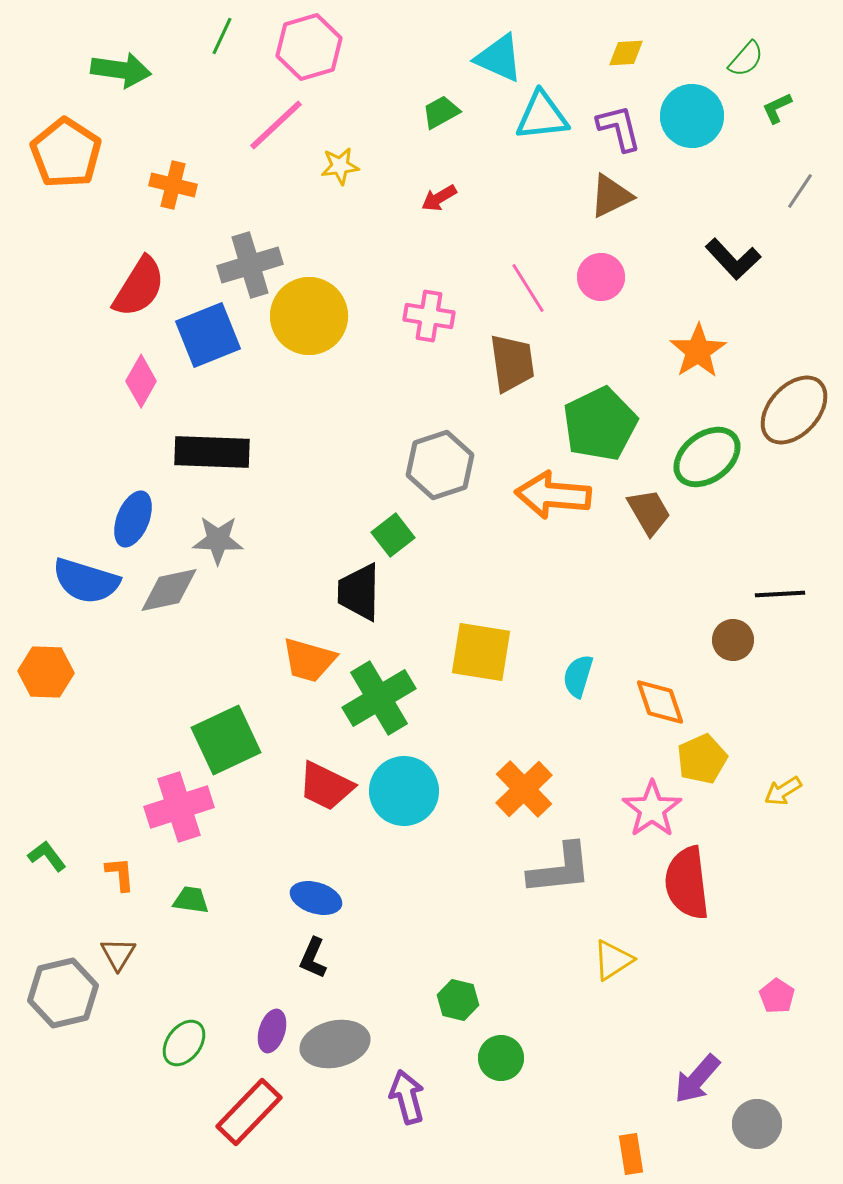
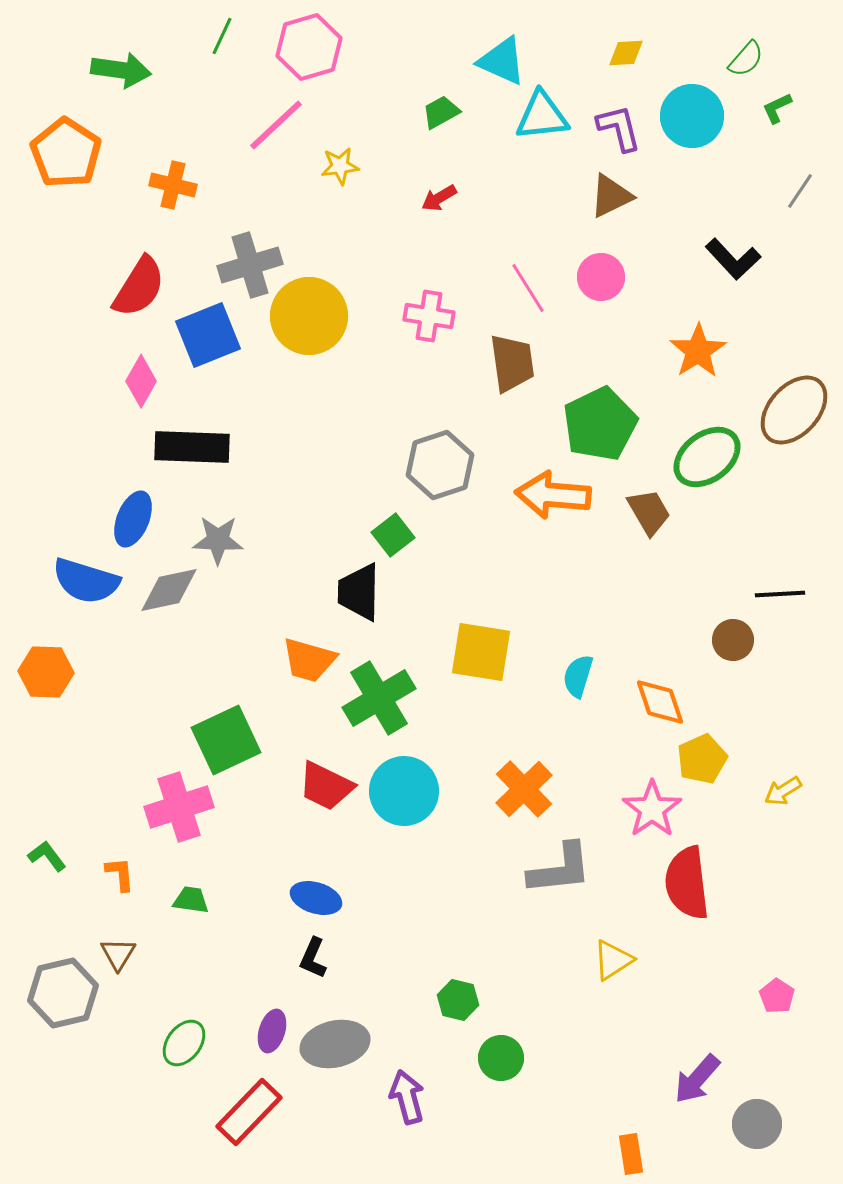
cyan triangle at (499, 58): moved 3 px right, 3 px down
black rectangle at (212, 452): moved 20 px left, 5 px up
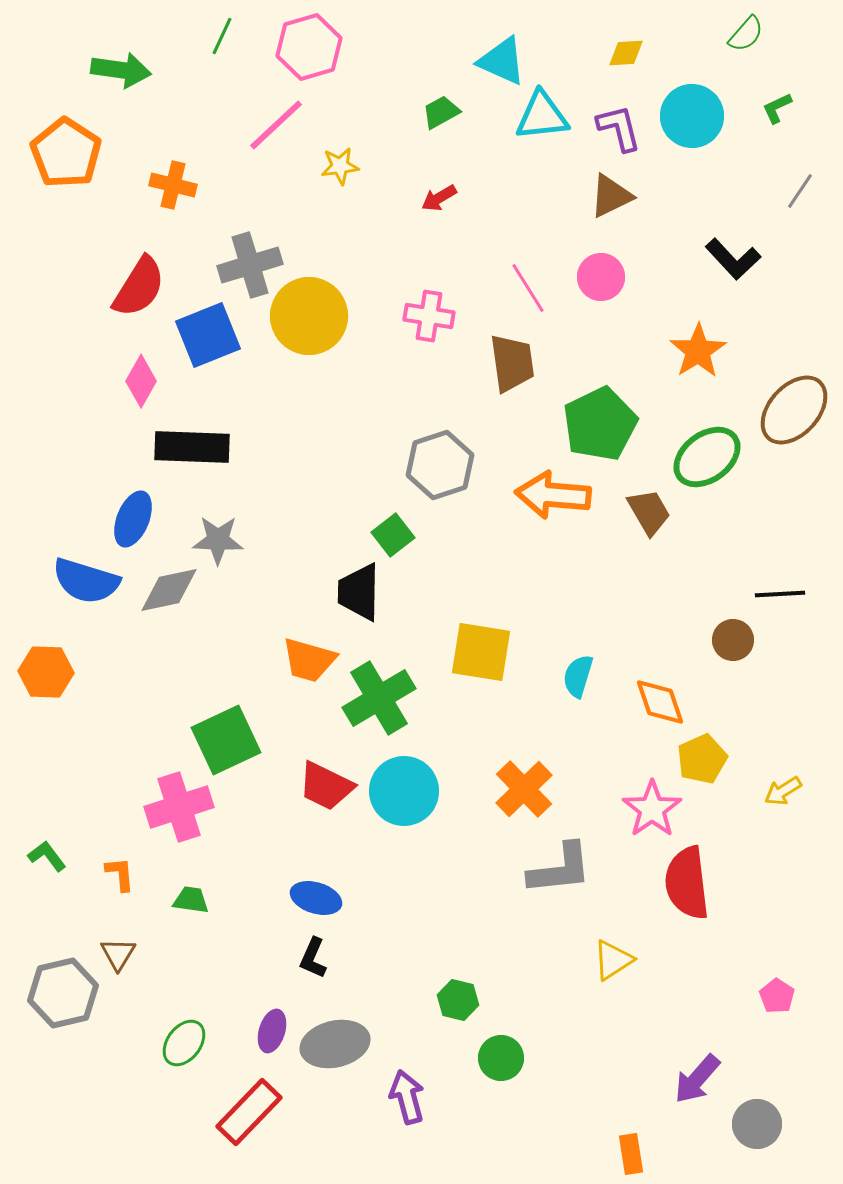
green semicircle at (746, 59): moved 25 px up
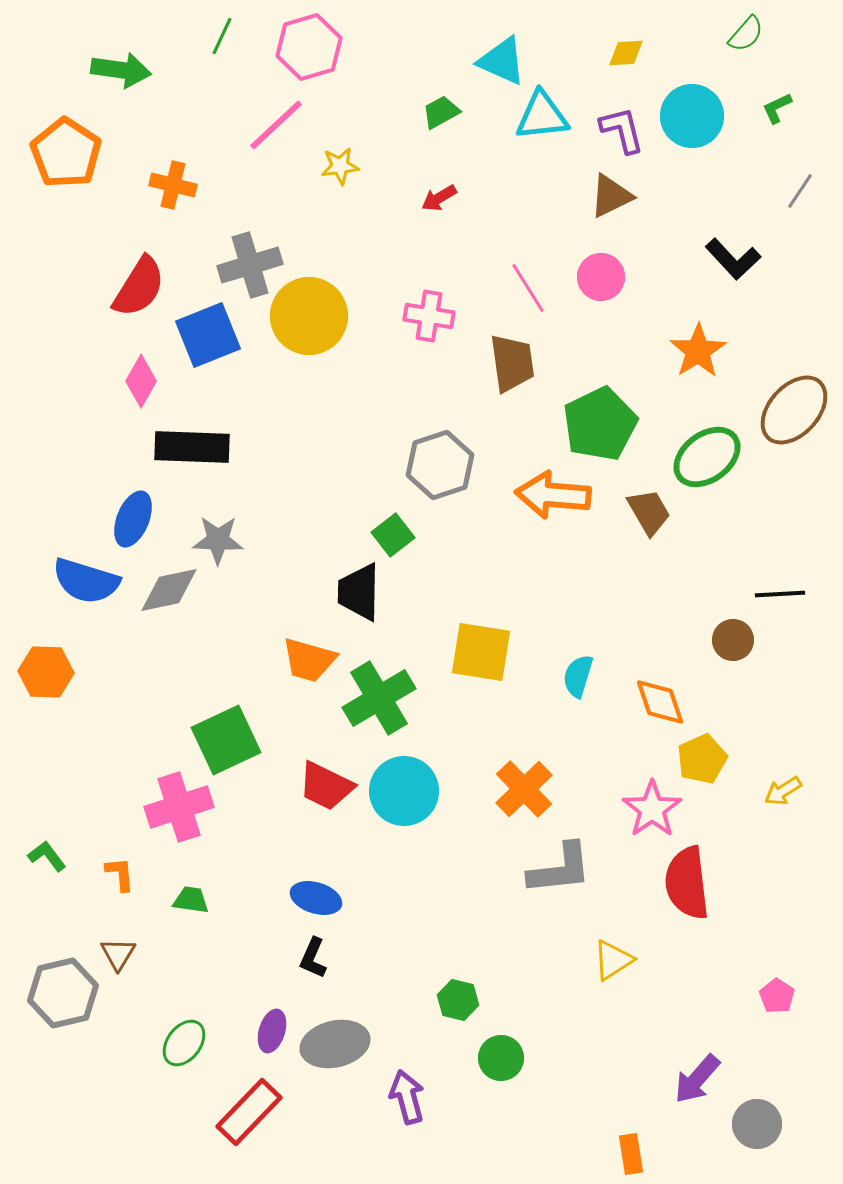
purple L-shape at (619, 128): moved 3 px right, 2 px down
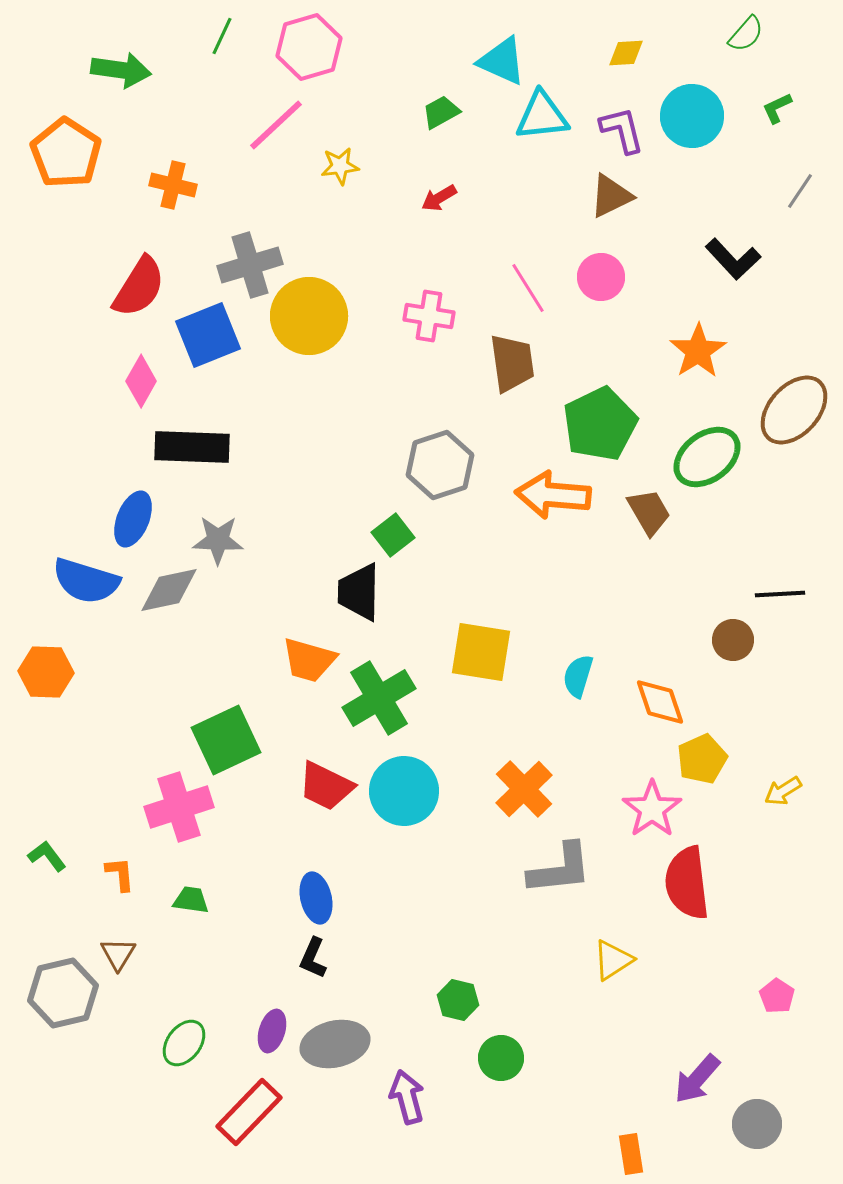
blue ellipse at (316, 898): rotated 60 degrees clockwise
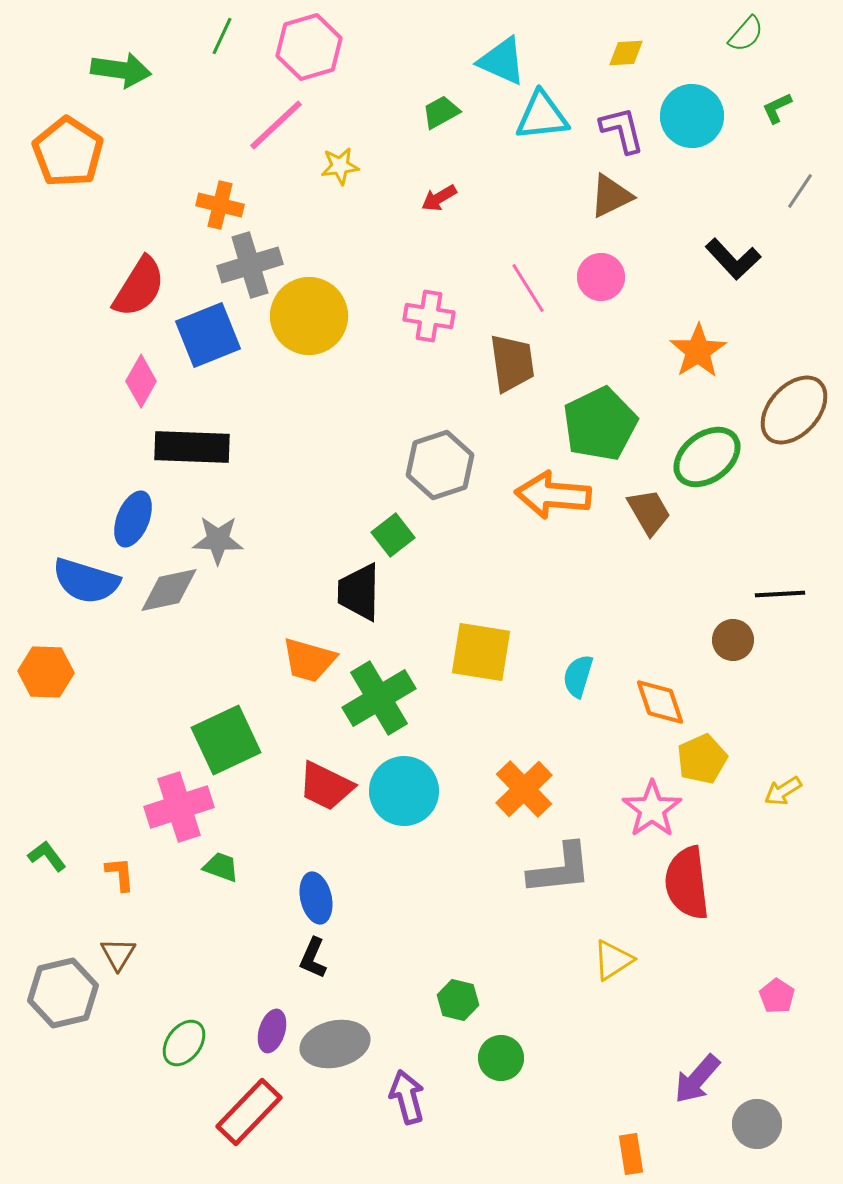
orange pentagon at (66, 153): moved 2 px right, 1 px up
orange cross at (173, 185): moved 47 px right, 20 px down
green trapezoid at (191, 900): moved 30 px right, 33 px up; rotated 12 degrees clockwise
